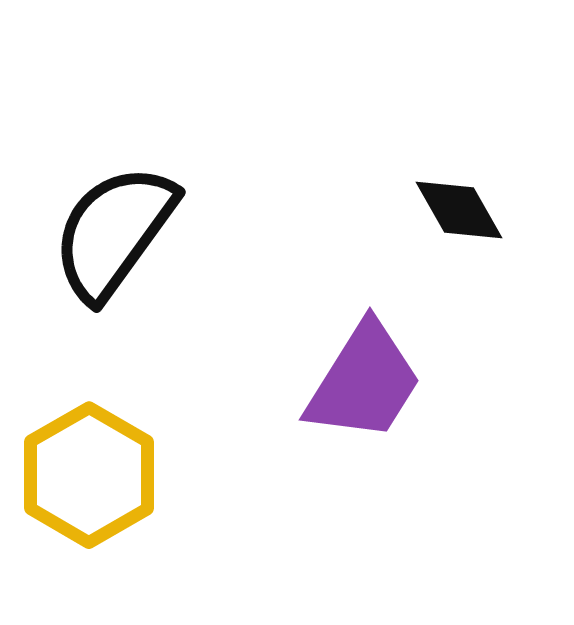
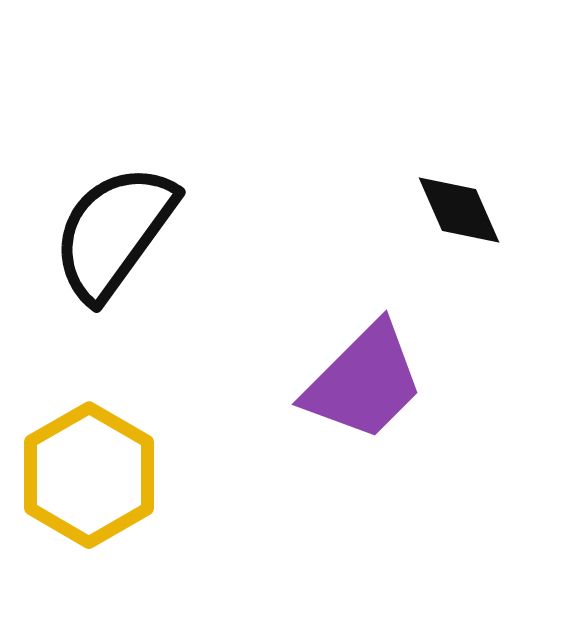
black diamond: rotated 6 degrees clockwise
purple trapezoid: rotated 13 degrees clockwise
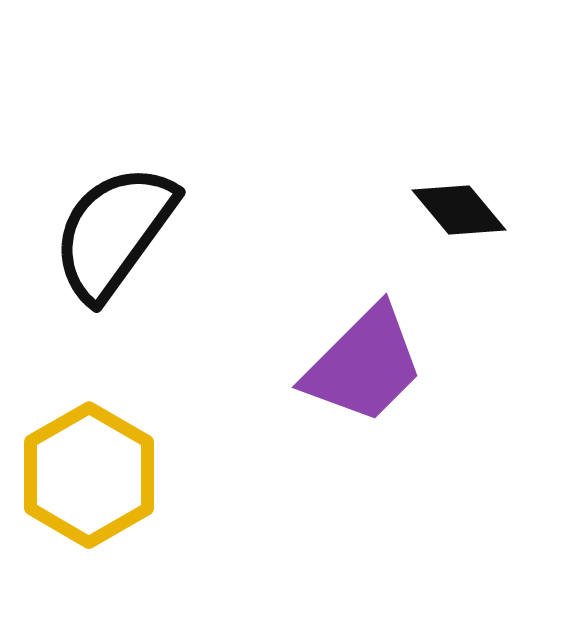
black diamond: rotated 16 degrees counterclockwise
purple trapezoid: moved 17 px up
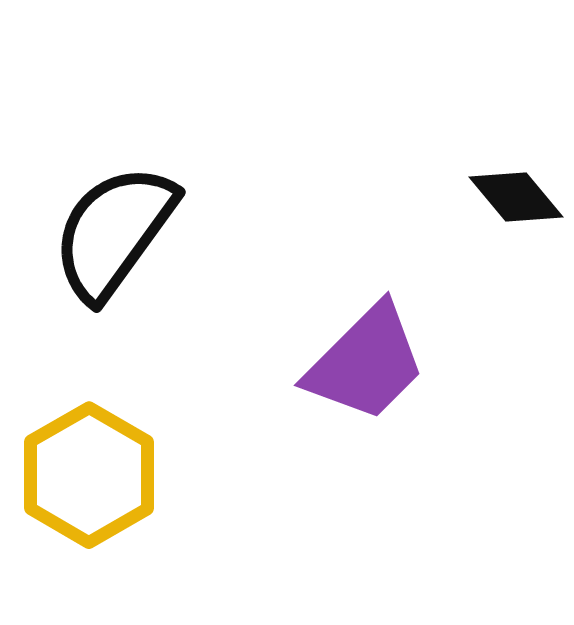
black diamond: moved 57 px right, 13 px up
purple trapezoid: moved 2 px right, 2 px up
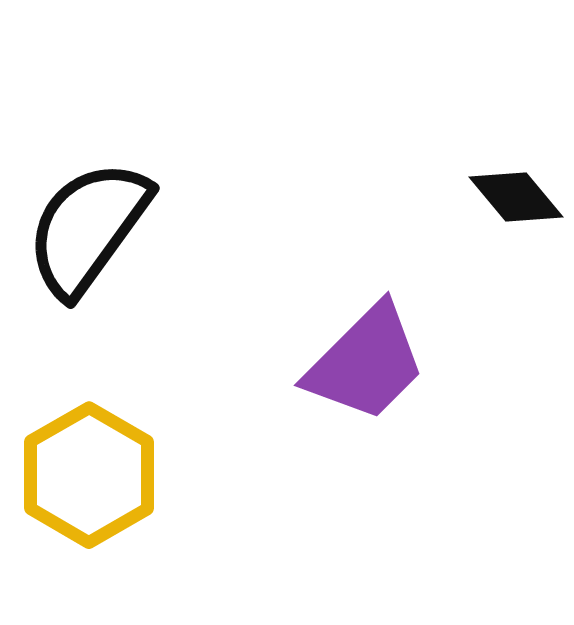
black semicircle: moved 26 px left, 4 px up
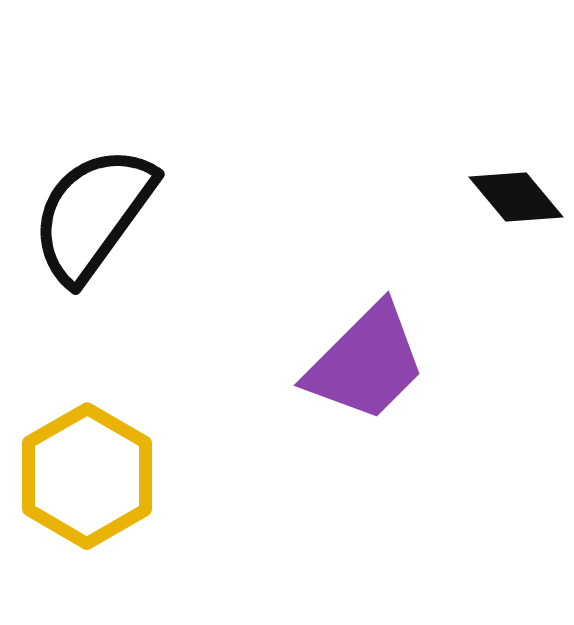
black semicircle: moved 5 px right, 14 px up
yellow hexagon: moved 2 px left, 1 px down
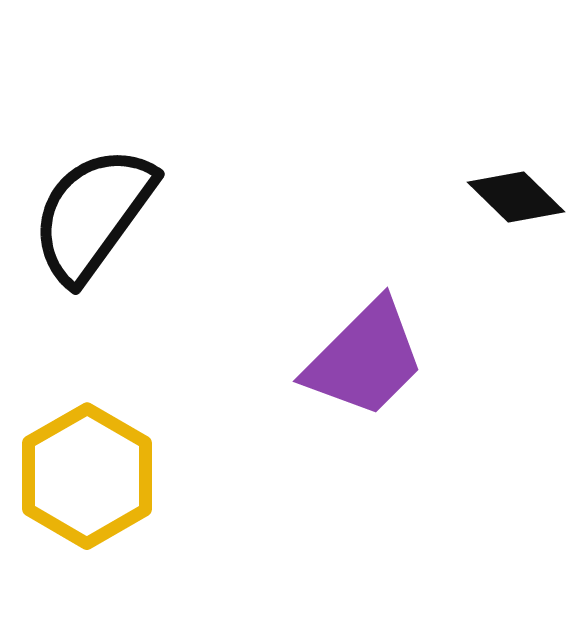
black diamond: rotated 6 degrees counterclockwise
purple trapezoid: moved 1 px left, 4 px up
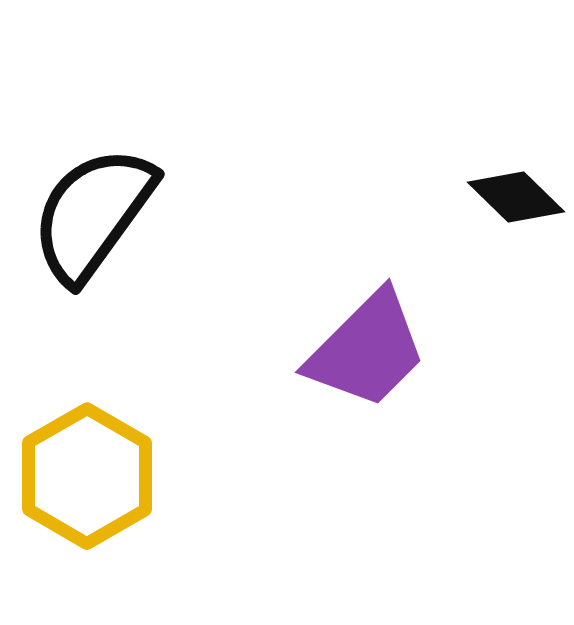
purple trapezoid: moved 2 px right, 9 px up
